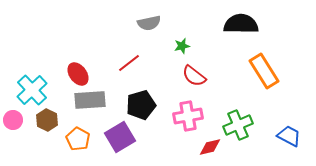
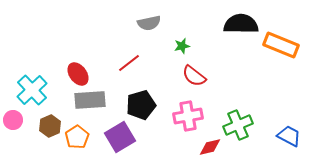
orange rectangle: moved 17 px right, 26 px up; rotated 36 degrees counterclockwise
brown hexagon: moved 3 px right, 6 px down; rotated 10 degrees clockwise
orange pentagon: moved 1 px left, 2 px up; rotated 10 degrees clockwise
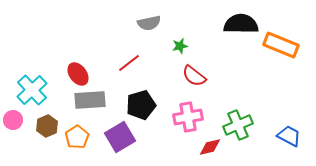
green star: moved 2 px left
pink cross: moved 1 px down
brown hexagon: moved 3 px left
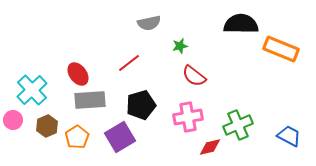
orange rectangle: moved 4 px down
